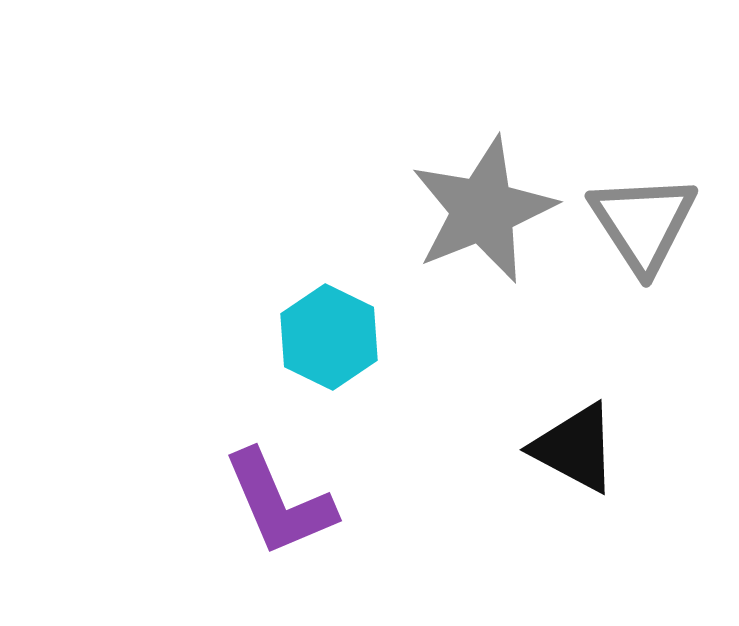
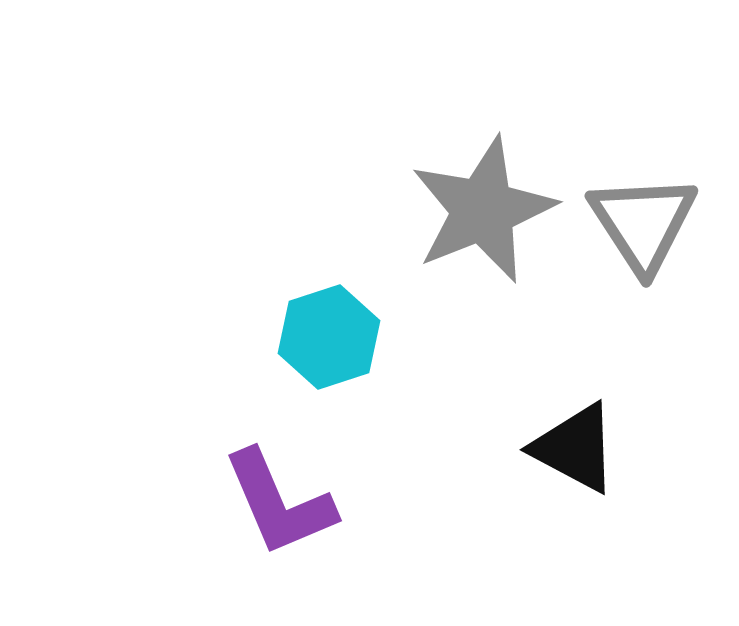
cyan hexagon: rotated 16 degrees clockwise
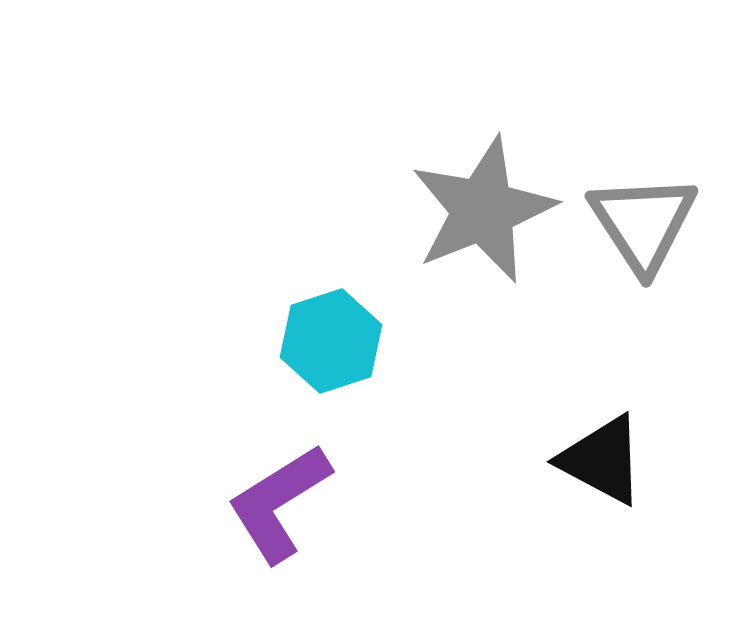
cyan hexagon: moved 2 px right, 4 px down
black triangle: moved 27 px right, 12 px down
purple L-shape: rotated 81 degrees clockwise
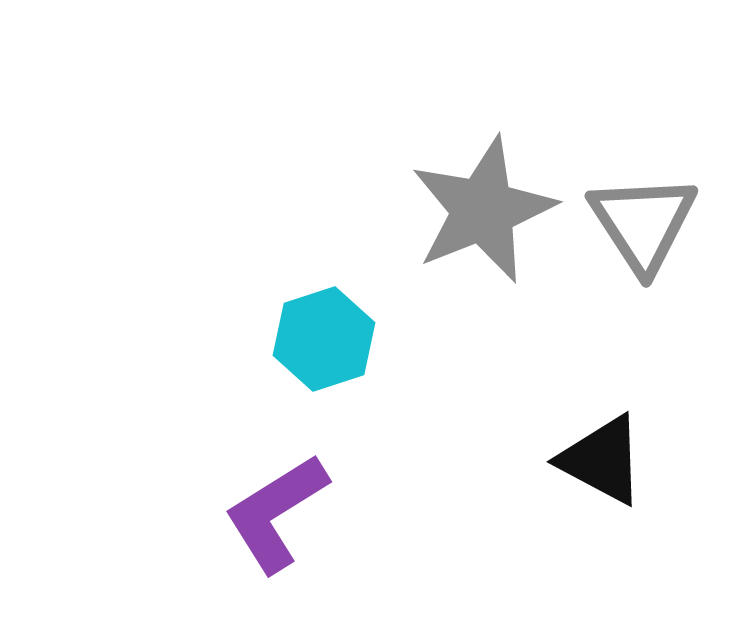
cyan hexagon: moved 7 px left, 2 px up
purple L-shape: moved 3 px left, 10 px down
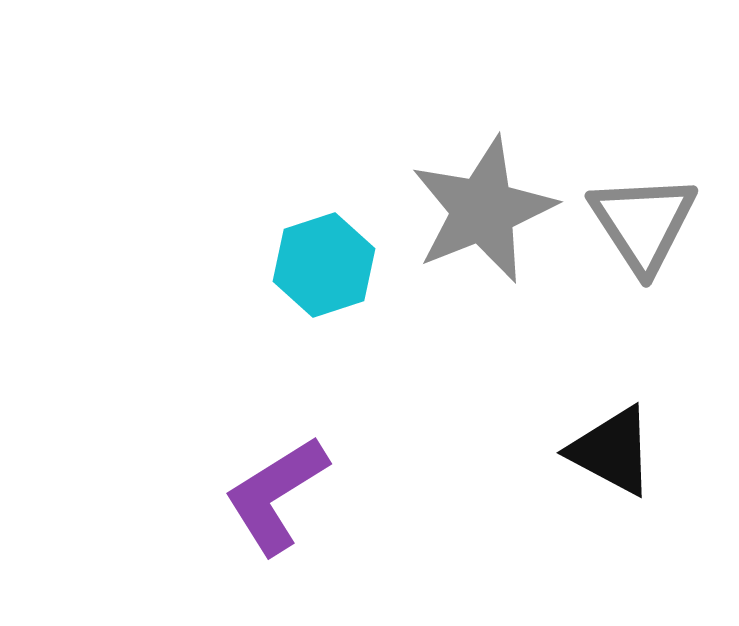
cyan hexagon: moved 74 px up
black triangle: moved 10 px right, 9 px up
purple L-shape: moved 18 px up
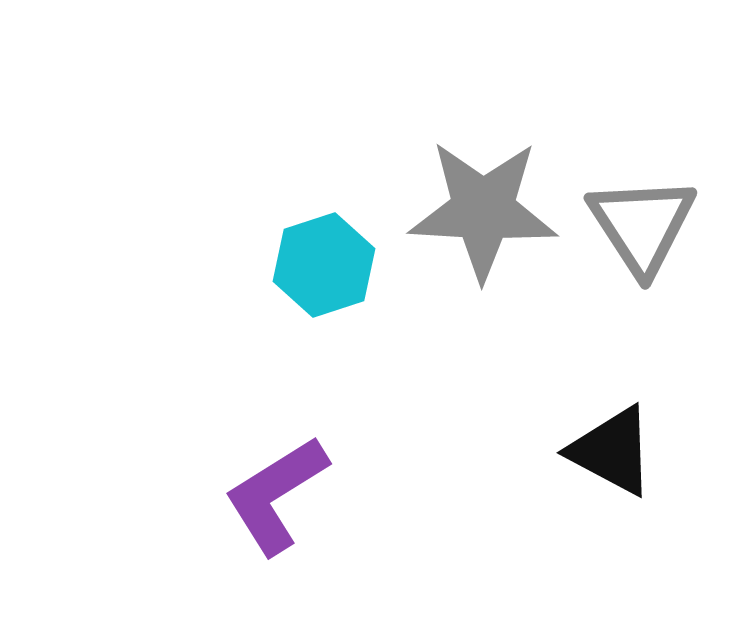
gray star: rotated 25 degrees clockwise
gray triangle: moved 1 px left, 2 px down
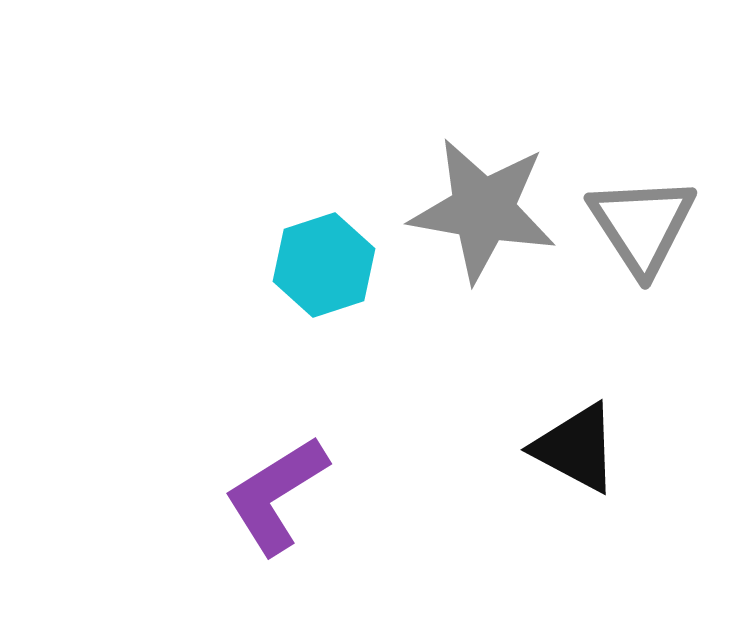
gray star: rotated 7 degrees clockwise
black triangle: moved 36 px left, 3 px up
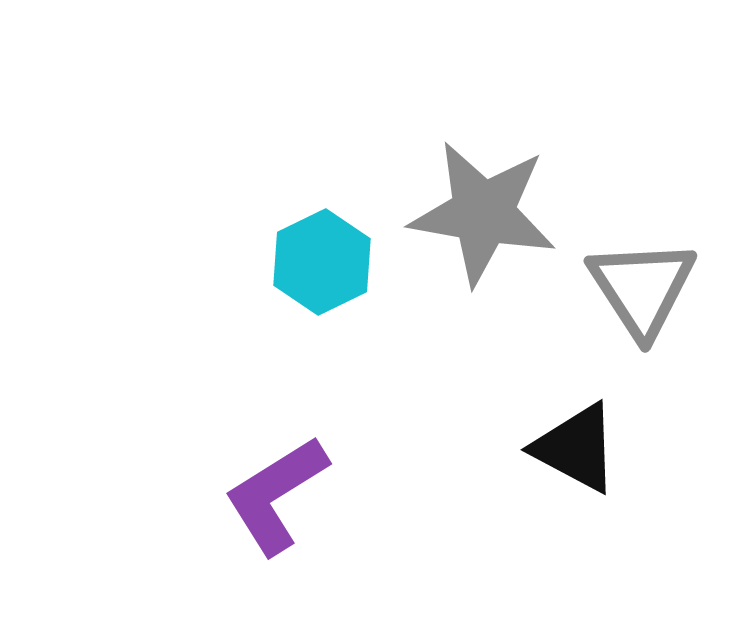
gray star: moved 3 px down
gray triangle: moved 63 px down
cyan hexagon: moved 2 px left, 3 px up; rotated 8 degrees counterclockwise
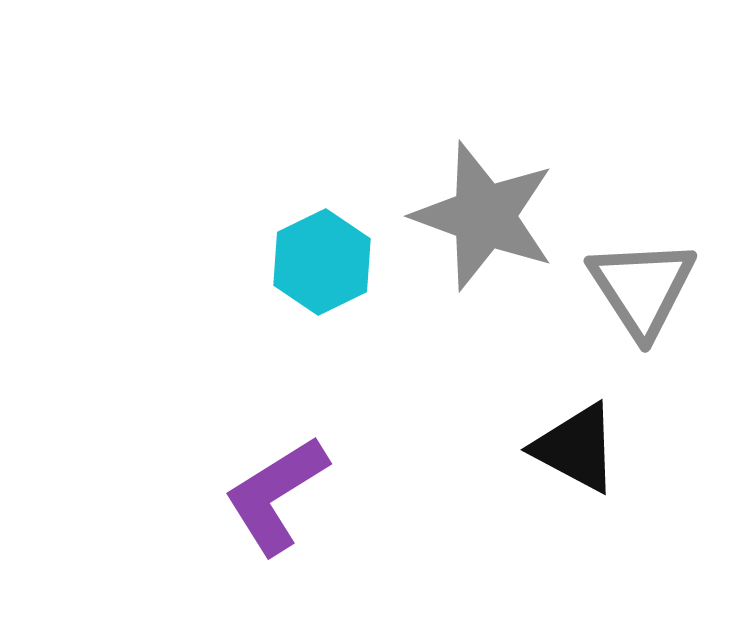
gray star: moved 1 px right, 3 px down; rotated 10 degrees clockwise
